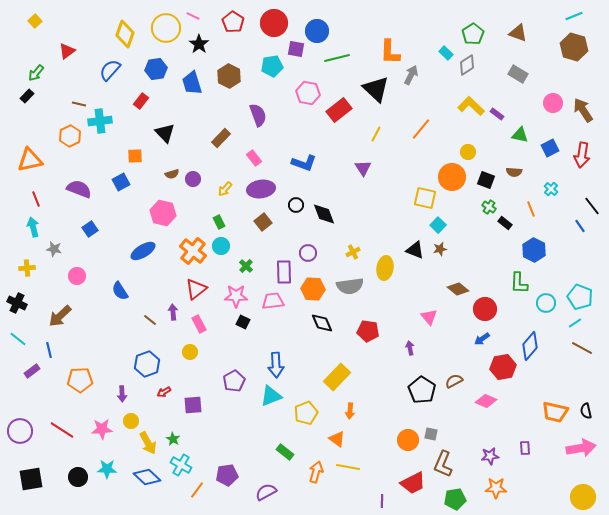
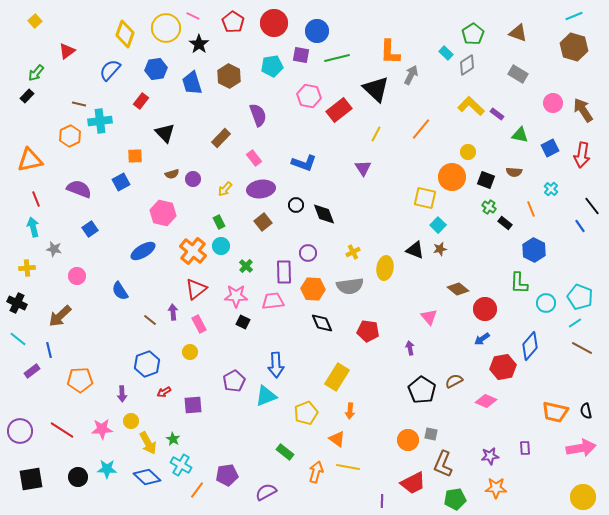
purple square at (296, 49): moved 5 px right, 6 px down
pink hexagon at (308, 93): moved 1 px right, 3 px down
yellow rectangle at (337, 377): rotated 12 degrees counterclockwise
cyan triangle at (271, 396): moved 5 px left
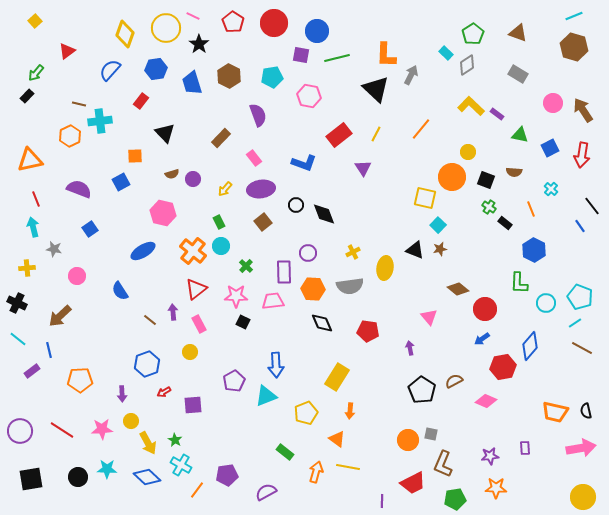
orange L-shape at (390, 52): moved 4 px left, 3 px down
cyan pentagon at (272, 66): moved 11 px down
red rectangle at (339, 110): moved 25 px down
green star at (173, 439): moved 2 px right, 1 px down
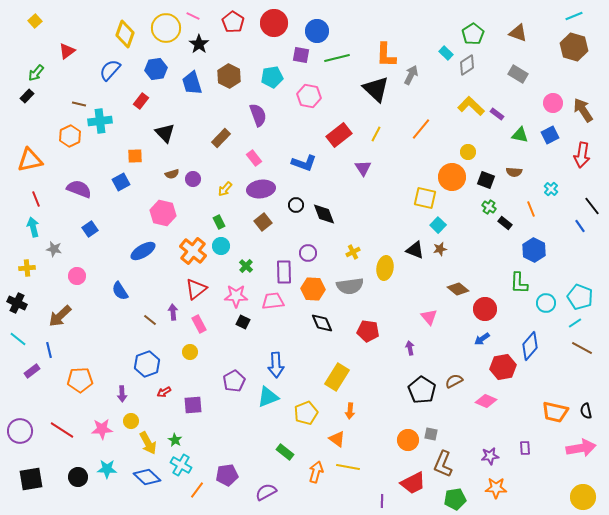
blue square at (550, 148): moved 13 px up
cyan triangle at (266, 396): moved 2 px right, 1 px down
